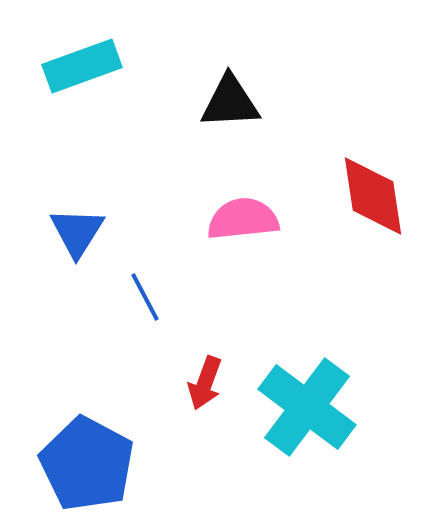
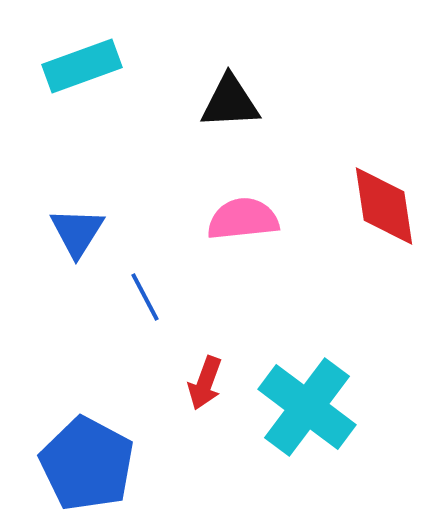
red diamond: moved 11 px right, 10 px down
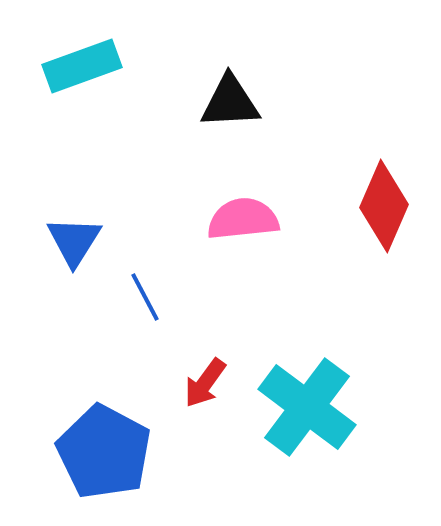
red diamond: rotated 32 degrees clockwise
blue triangle: moved 3 px left, 9 px down
red arrow: rotated 16 degrees clockwise
blue pentagon: moved 17 px right, 12 px up
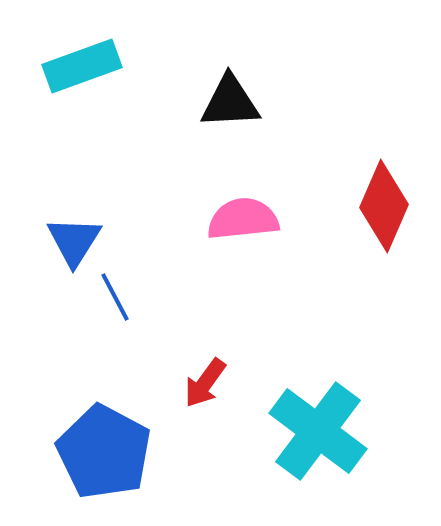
blue line: moved 30 px left
cyan cross: moved 11 px right, 24 px down
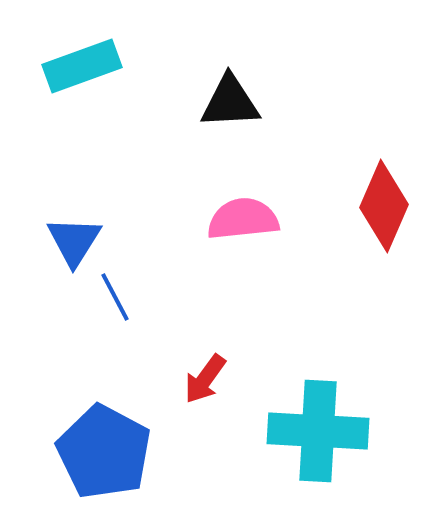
red arrow: moved 4 px up
cyan cross: rotated 34 degrees counterclockwise
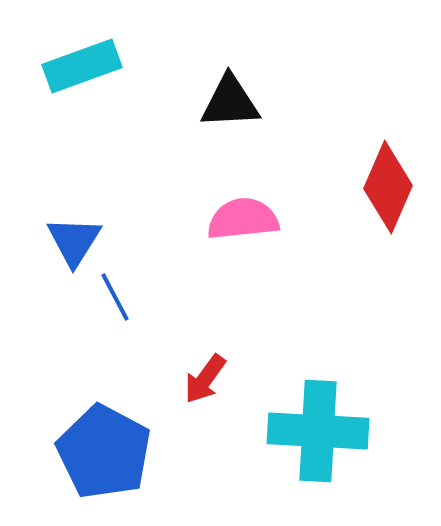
red diamond: moved 4 px right, 19 px up
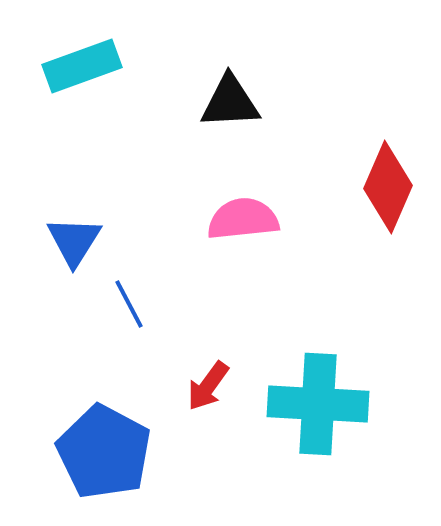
blue line: moved 14 px right, 7 px down
red arrow: moved 3 px right, 7 px down
cyan cross: moved 27 px up
